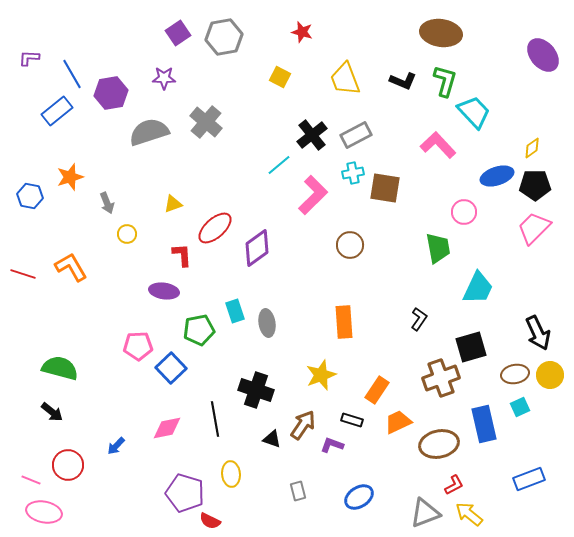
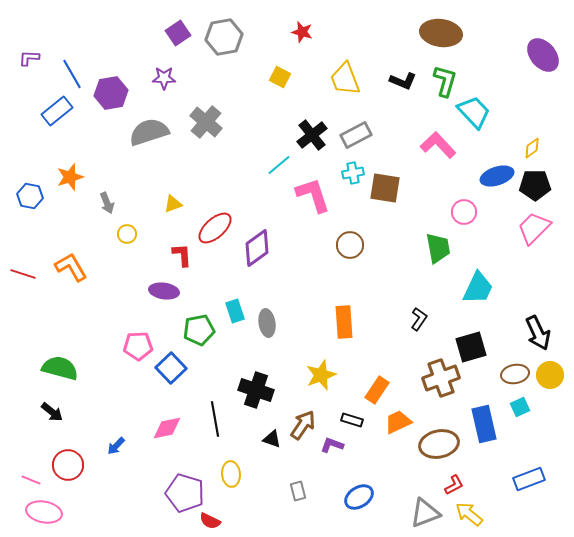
pink L-shape at (313, 195): rotated 63 degrees counterclockwise
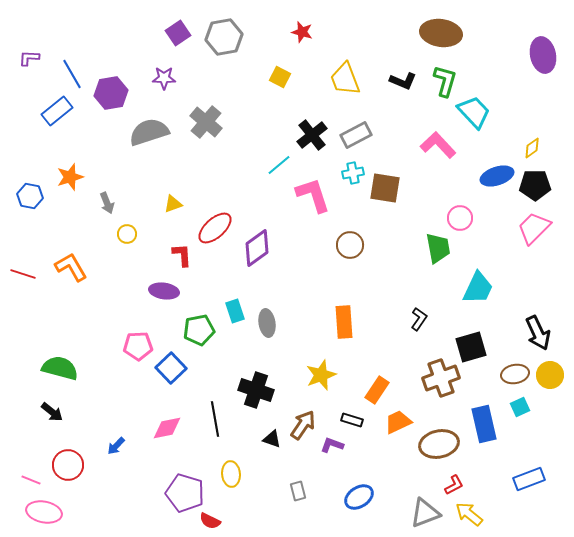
purple ellipse at (543, 55): rotated 28 degrees clockwise
pink circle at (464, 212): moved 4 px left, 6 px down
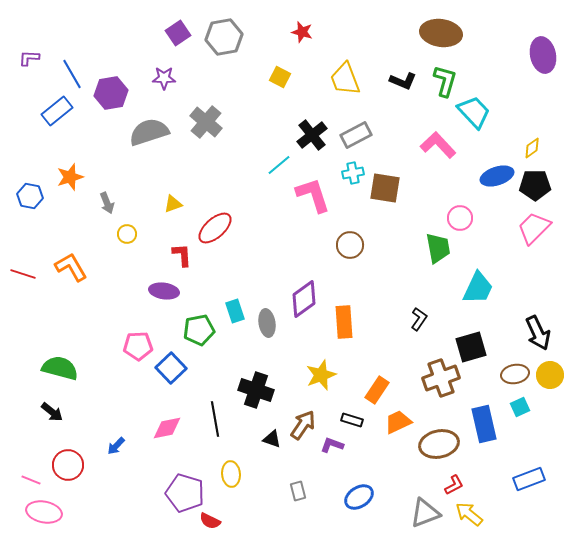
purple diamond at (257, 248): moved 47 px right, 51 px down
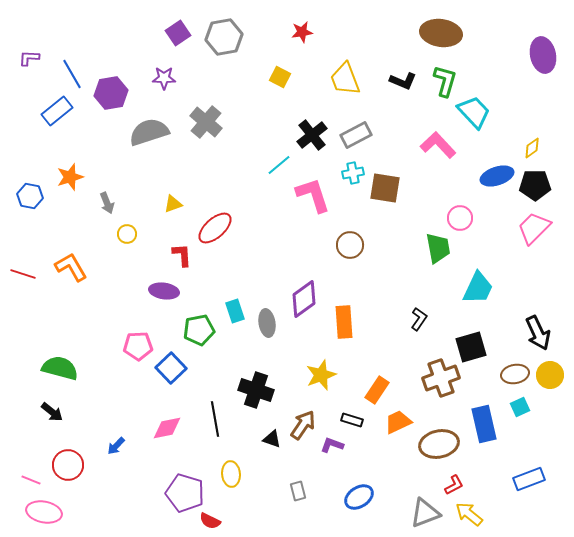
red star at (302, 32): rotated 25 degrees counterclockwise
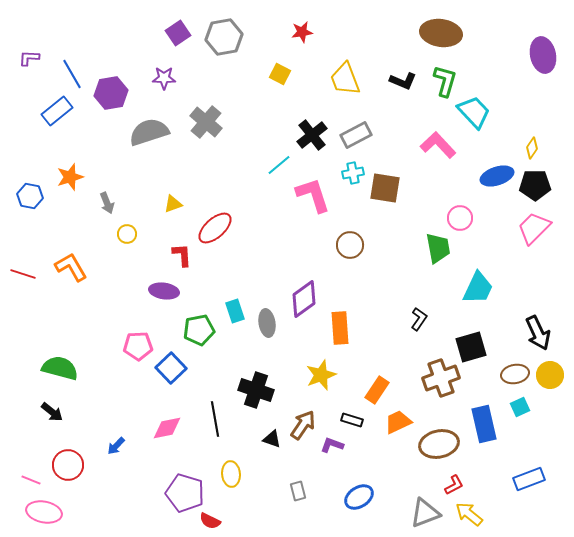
yellow square at (280, 77): moved 3 px up
yellow diamond at (532, 148): rotated 20 degrees counterclockwise
orange rectangle at (344, 322): moved 4 px left, 6 px down
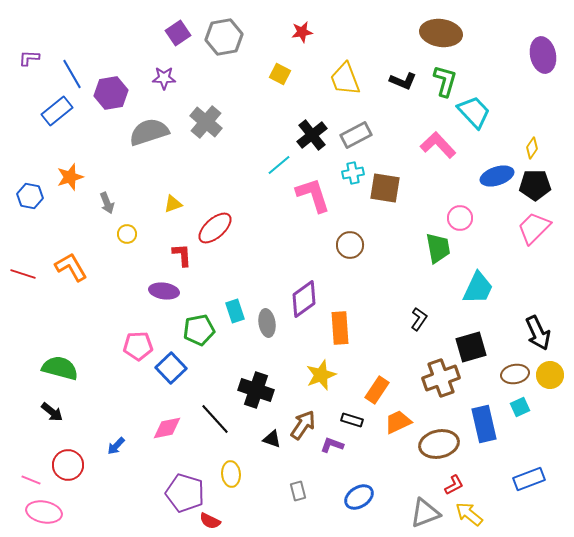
black line at (215, 419): rotated 32 degrees counterclockwise
